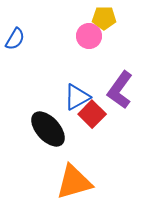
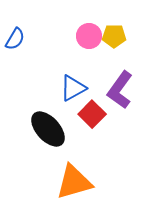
yellow pentagon: moved 10 px right, 18 px down
blue triangle: moved 4 px left, 9 px up
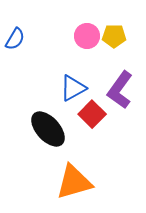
pink circle: moved 2 px left
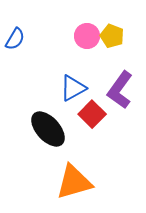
yellow pentagon: moved 2 px left; rotated 20 degrees clockwise
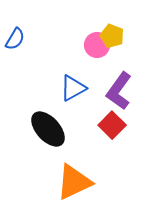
pink circle: moved 10 px right, 9 px down
purple L-shape: moved 1 px left, 1 px down
red square: moved 20 px right, 11 px down
orange triangle: rotated 9 degrees counterclockwise
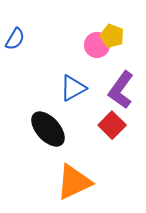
purple L-shape: moved 2 px right, 1 px up
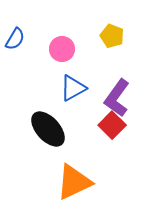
pink circle: moved 35 px left, 4 px down
purple L-shape: moved 4 px left, 8 px down
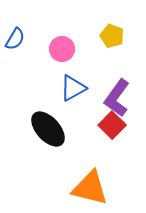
orange triangle: moved 16 px right, 6 px down; rotated 39 degrees clockwise
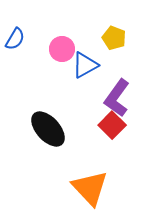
yellow pentagon: moved 2 px right, 2 px down
blue triangle: moved 12 px right, 23 px up
orange triangle: rotated 33 degrees clockwise
